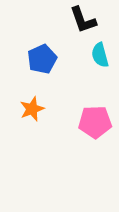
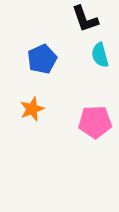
black L-shape: moved 2 px right, 1 px up
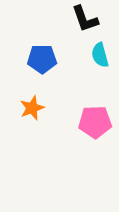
blue pentagon: rotated 24 degrees clockwise
orange star: moved 1 px up
